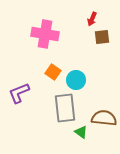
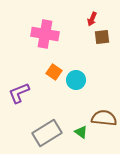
orange square: moved 1 px right
gray rectangle: moved 18 px left, 25 px down; rotated 64 degrees clockwise
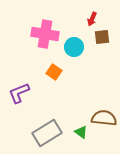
cyan circle: moved 2 px left, 33 px up
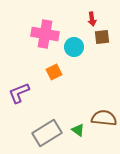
red arrow: rotated 32 degrees counterclockwise
orange square: rotated 28 degrees clockwise
green triangle: moved 3 px left, 2 px up
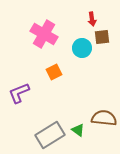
pink cross: moved 1 px left; rotated 20 degrees clockwise
cyan circle: moved 8 px right, 1 px down
gray rectangle: moved 3 px right, 2 px down
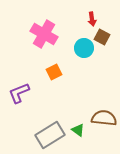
brown square: rotated 35 degrees clockwise
cyan circle: moved 2 px right
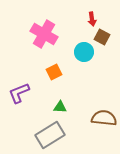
cyan circle: moved 4 px down
green triangle: moved 18 px left, 23 px up; rotated 32 degrees counterclockwise
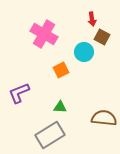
orange square: moved 7 px right, 2 px up
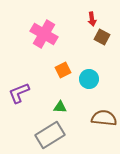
cyan circle: moved 5 px right, 27 px down
orange square: moved 2 px right
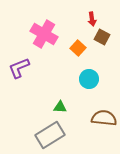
orange square: moved 15 px right, 22 px up; rotated 21 degrees counterclockwise
purple L-shape: moved 25 px up
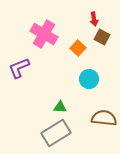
red arrow: moved 2 px right
gray rectangle: moved 6 px right, 2 px up
